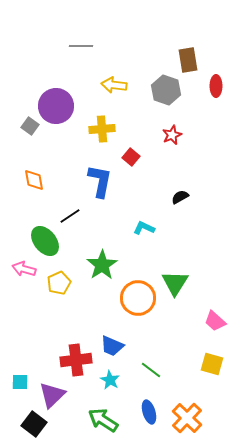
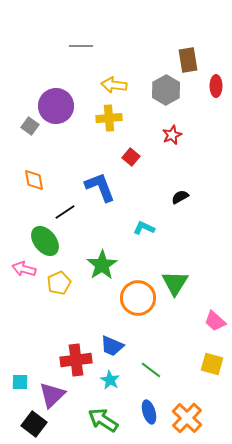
gray hexagon: rotated 12 degrees clockwise
yellow cross: moved 7 px right, 11 px up
blue L-shape: moved 6 px down; rotated 32 degrees counterclockwise
black line: moved 5 px left, 4 px up
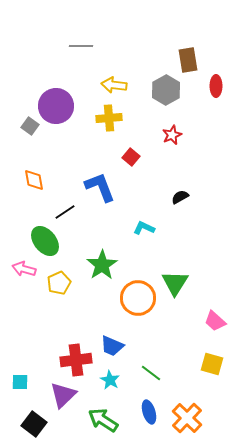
green line: moved 3 px down
purple triangle: moved 11 px right
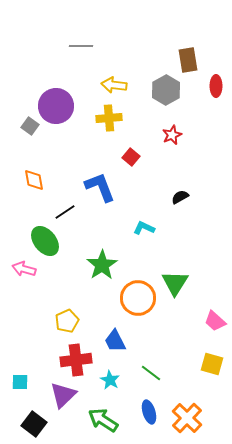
yellow pentagon: moved 8 px right, 38 px down
blue trapezoid: moved 3 px right, 5 px up; rotated 40 degrees clockwise
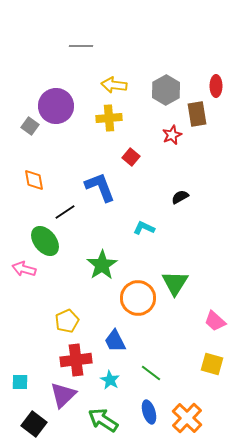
brown rectangle: moved 9 px right, 54 px down
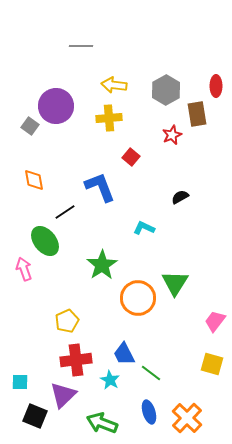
pink arrow: rotated 55 degrees clockwise
pink trapezoid: rotated 85 degrees clockwise
blue trapezoid: moved 9 px right, 13 px down
green arrow: moved 1 px left, 3 px down; rotated 12 degrees counterclockwise
black square: moved 1 px right, 8 px up; rotated 15 degrees counterclockwise
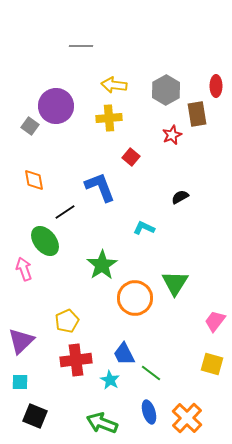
orange circle: moved 3 px left
purple triangle: moved 42 px left, 54 px up
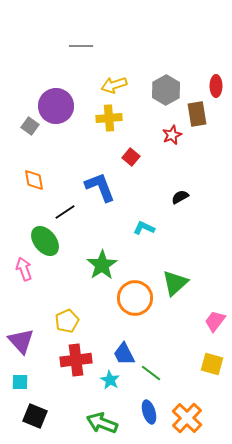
yellow arrow: rotated 25 degrees counterclockwise
green triangle: rotated 16 degrees clockwise
purple triangle: rotated 28 degrees counterclockwise
